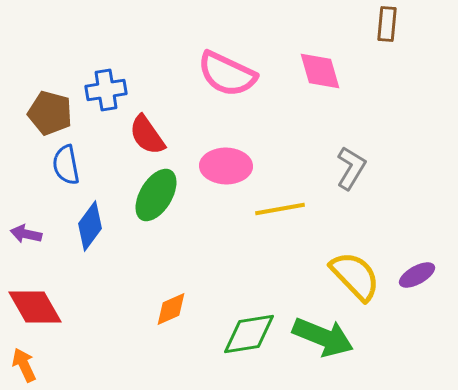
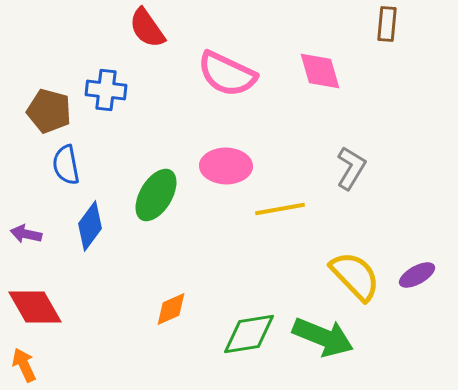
blue cross: rotated 15 degrees clockwise
brown pentagon: moved 1 px left, 2 px up
red semicircle: moved 107 px up
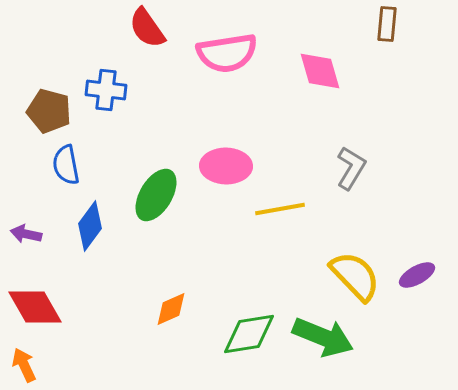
pink semicircle: moved 21 px up; rotated 34 degrees counterclockwise
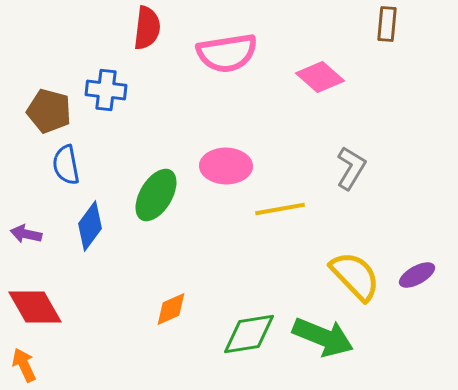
red semicircle: rotated 138 degrees counterclockwise
pink diamond: moved 6 px down; rotated 33 degrees counterclockwise
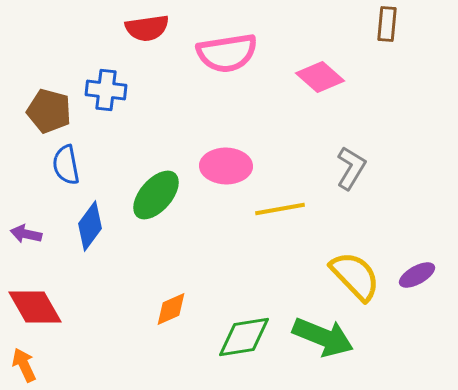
red semicircle: rotated 75 degrees clockwise
green ellipse: rotated 10 degrees clockwise
green diamond: moved 5 px left, 3 px down
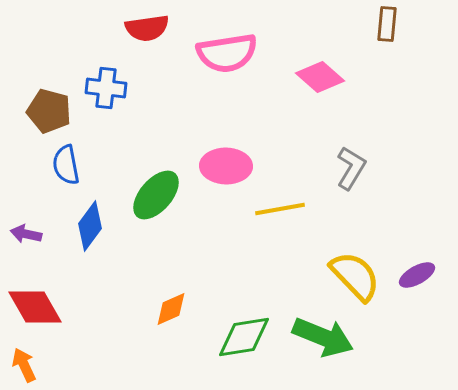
blue cross: moved 2 px up
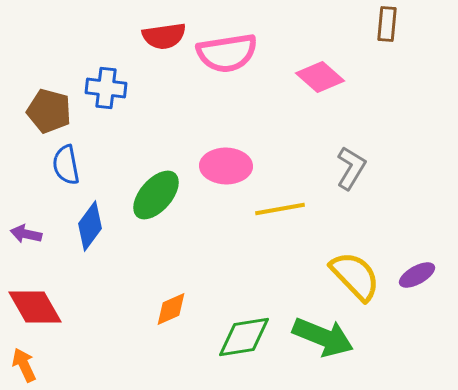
red semicircle: moved 17 px right, 8 px down
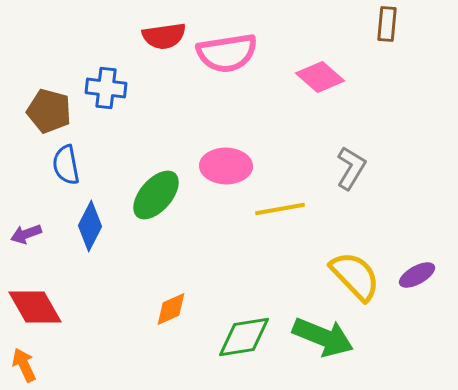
blue diamond: rotated 9 degrees counterclockwise
purple arrow: rotated 32 degrees counterclockwise
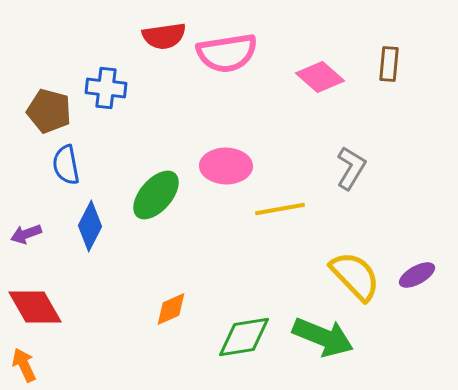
brown rectangle: moved 2 px right, 40 px down
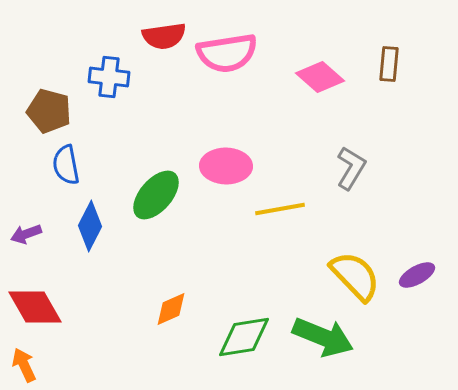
blue cross: moved 3 px right, 11 px up
